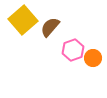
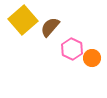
pink hexagon: moved 1 px left, 1 px up; rotated 15 degrees counterclockwise
orange circle: moved 1 px left
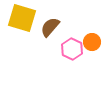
yellow square: moved 1 px left, 2 px up; rotated 32 degrees counterclockwise
orange circle: moved 16 px up
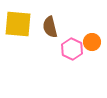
yellow square: moved 4 px left, 6 px down; rotated 12 degrees counterclockwise
brown semicircle: rotated 55 degrees counterclockwise
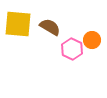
brown semicircle: rotated 135 degrees clockwise
orange circle: moved 2 px up
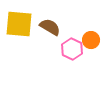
yellow square: moved 1 px right
orange circle: moved 1 px left
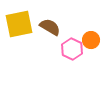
yellow square: rotated 16 degrees counterclockwise
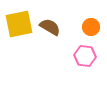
orange circle: moved 13 px up
pink hexagon: moved 13 px right, 7 px down; rotated 20 degrees counterclockwise
